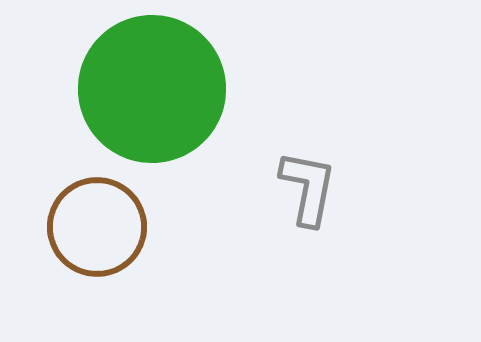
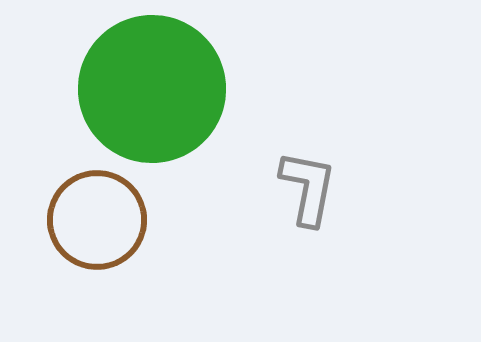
brown circle: moved 7 px up
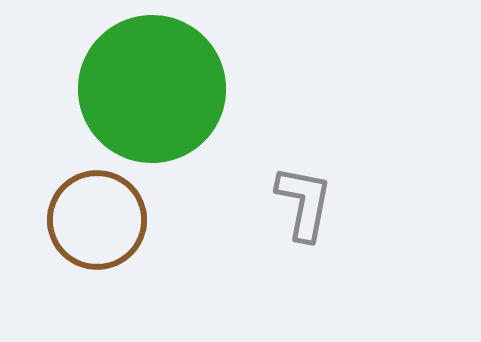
gray L-shape: moved 4 px left, 15 px down
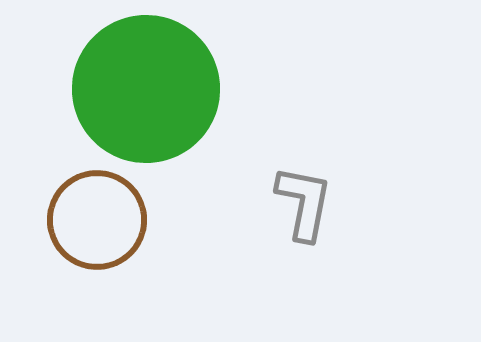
green circle: moved 6 px left
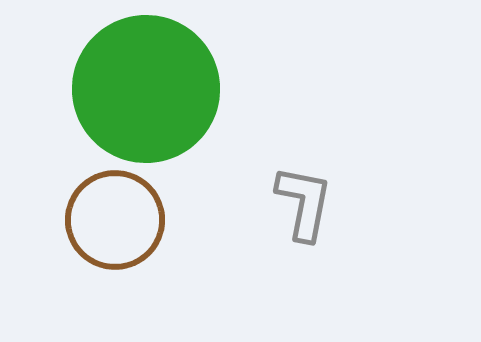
brown circle: moved 18 px right
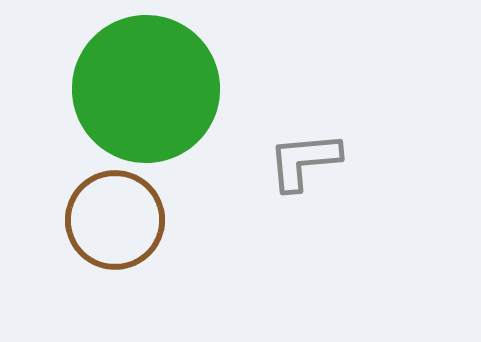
gray L-shape: moved 42 px up; rotated 106 degrees counterclockwise
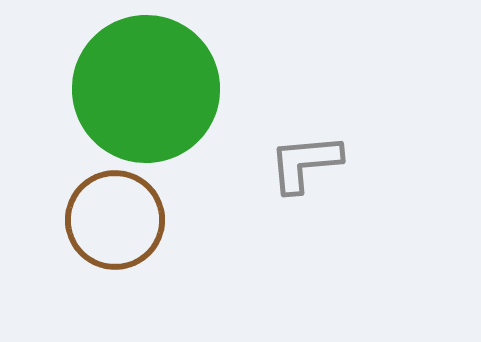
gray L-shape: moved 1 px right, 2 px down
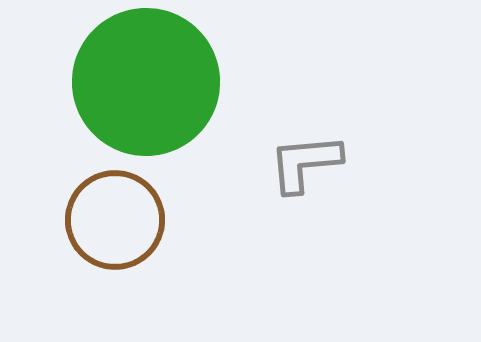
green circle: moved 7 px up
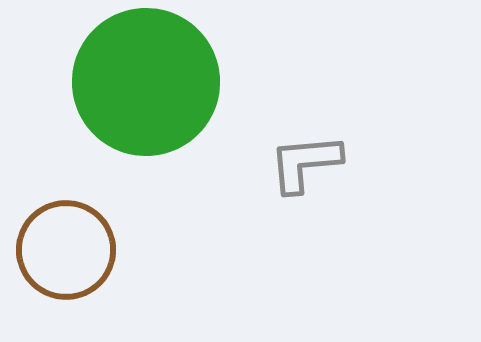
brown circle: moved 49 px left, 30 px down
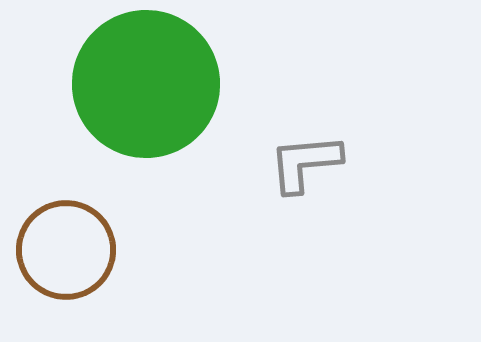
green circle: moved 2 px down
